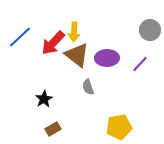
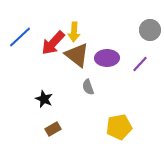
black star: rotated 18 degrees counterclockwise
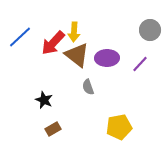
black star: moved 1 px down
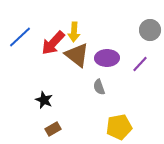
gray semicircle: moved 11 px right
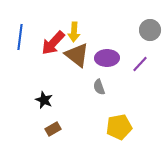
blue line: rotated 40 degrees counterclockwise
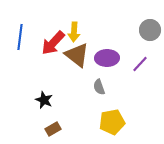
yellow pentagon: moved 7 px left, 5 px up
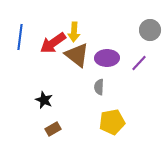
red arrow: rotated 12 degrees clockwise
purple line: moved 1 px left, 1 px up
gray semicircle: rotated 21 degrees clockwise
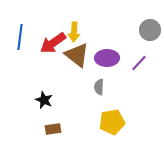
brown rectangle: rotated 21 degrees clockwise
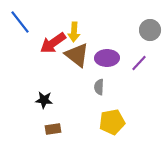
blue line: moved 15 px up; rotated 45 degrees counterclockwise
black star: rotated 18 degrees counterclockwise
